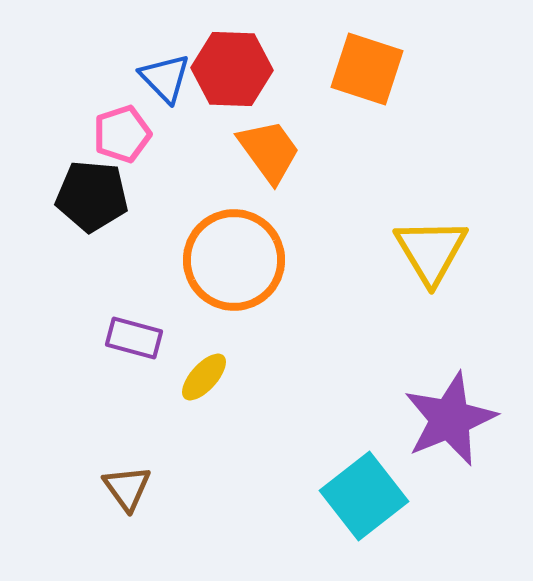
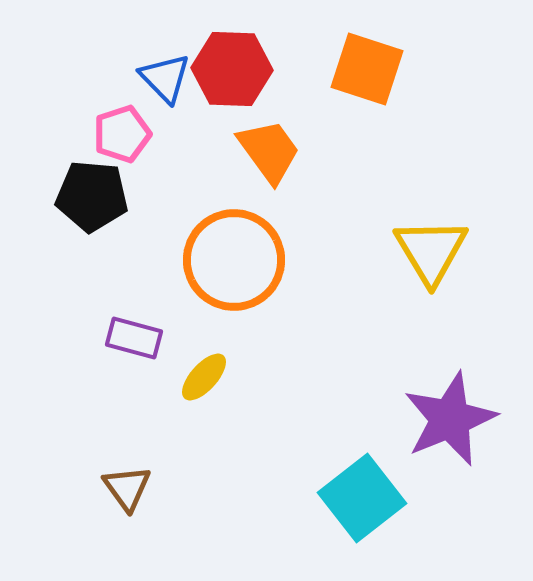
cyan square: moved 2 px left, 2 px down
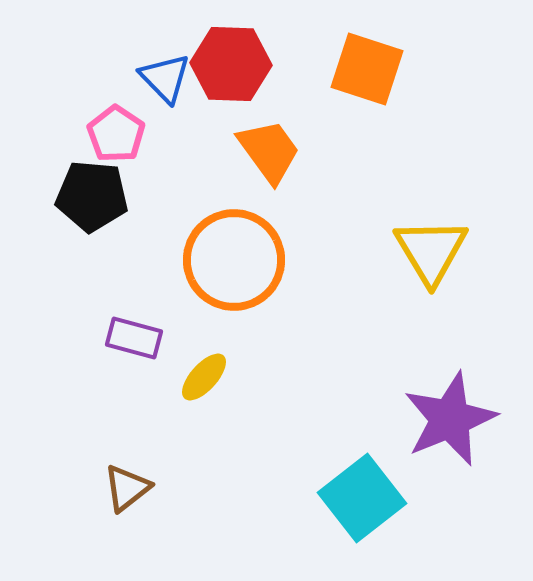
red hexagon: moved 1 px left, 5 px up
pink pentagon: moved 6 px left; rotated 20 degrees counterclockwise
brown triangle: rotated 28 degrees clockwise
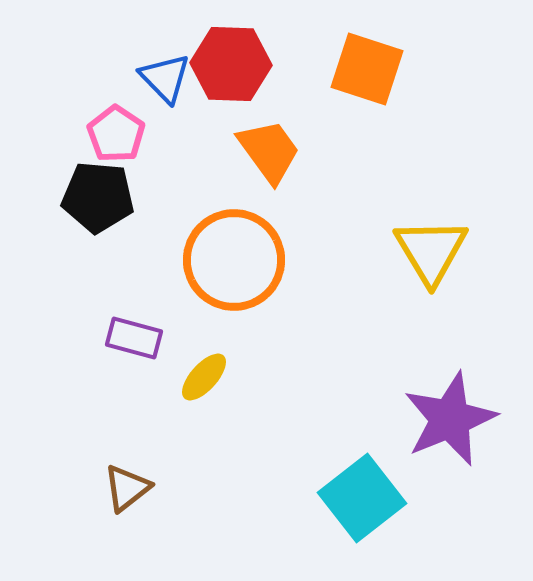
black pentagon: moved 6 px right, 1 px down
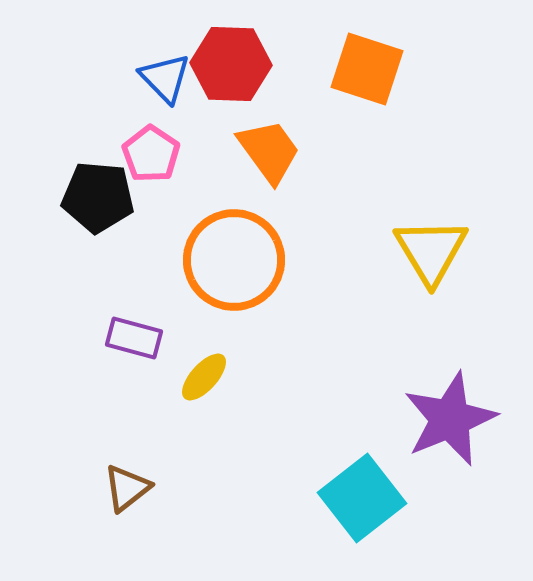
pink pentagon: moved 35 px right, 20 px down
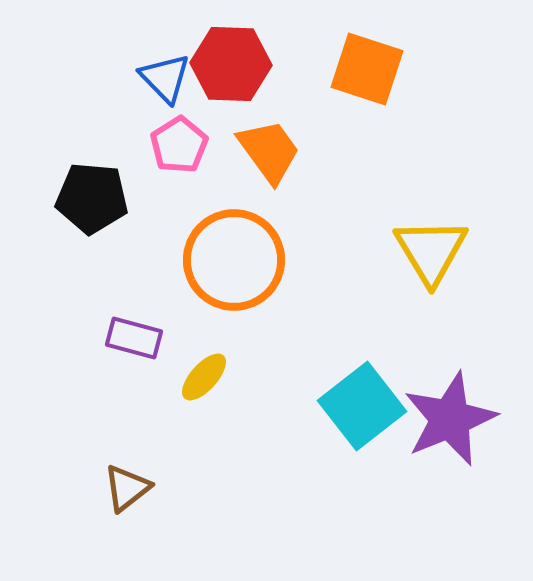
pink pentagon: moved 28 px right, 9 px up; rotated 6 degrees clockwise
black pentagon: moved 6 px left, 1 px down
cyan square: moved 92 px up
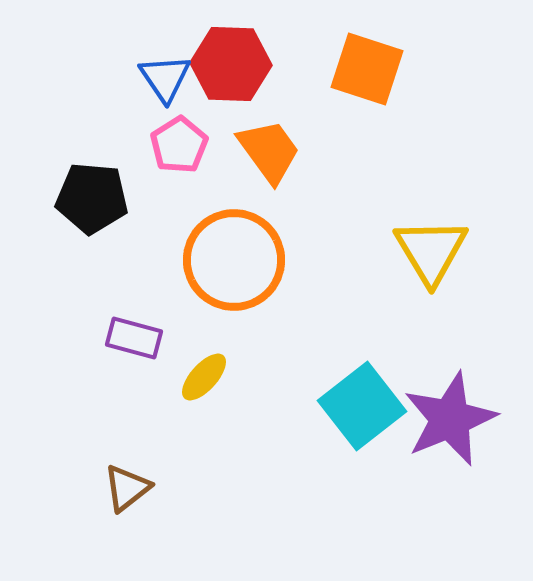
blue triangle: rotated 10 degrees clockwise
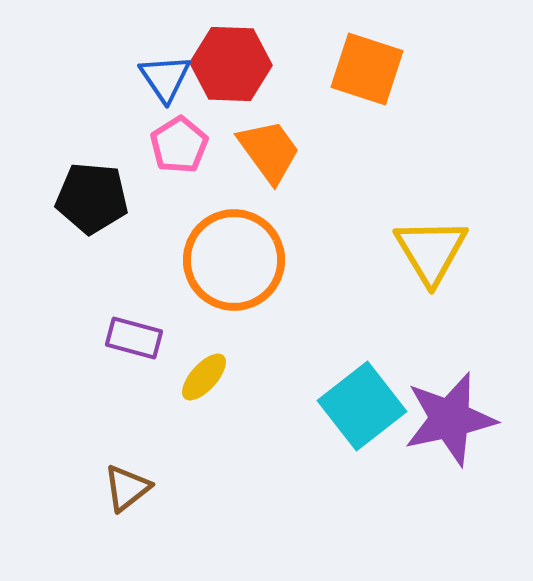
purple star: rotated 10 degrees clockwise
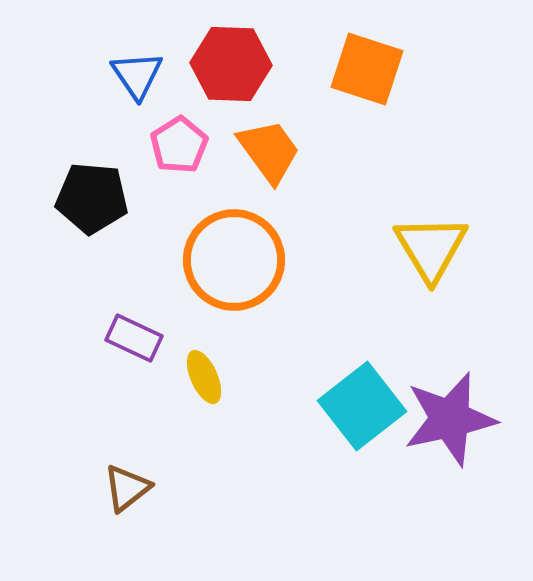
blue triangle: moved 28 px left, 3 px up
yellow triangle: moved 3 px up
purple rectangle: rotated 10 degrees clockwise
yellow ellipse: rotated 66 degrees counterclockwise
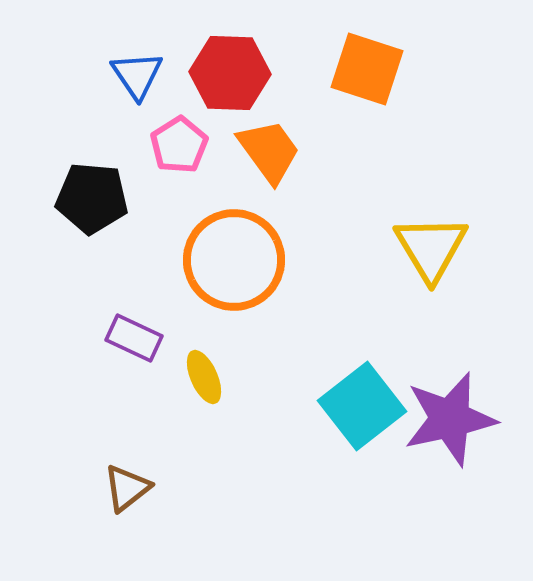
red hexagon: moved 1 px left, 9 px down
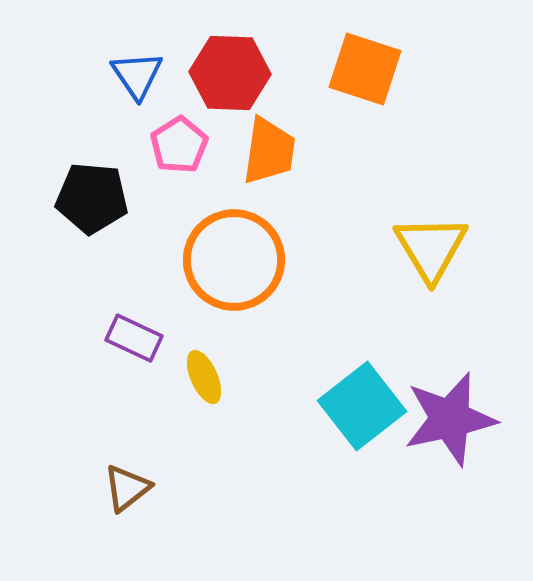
orange square: moved 2 px left
orange trapezoid: rotated 44 degrees clockwise
